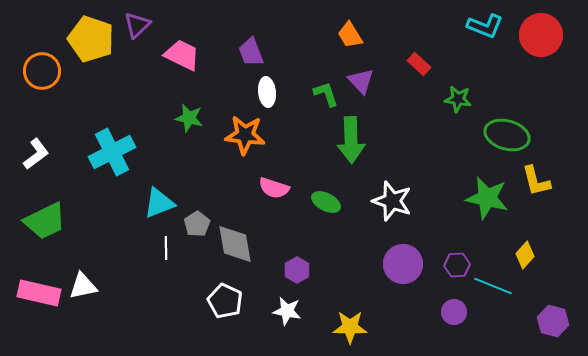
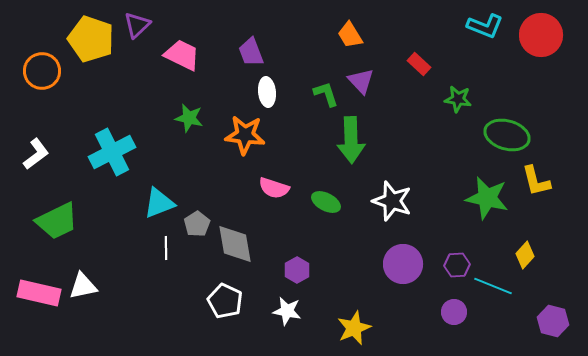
green trapezoid at (45, 221): moved 12 px right
yellow star at (350, 327): moved 4 px right, 1 px down; rotated 24 degrees counterclockwise
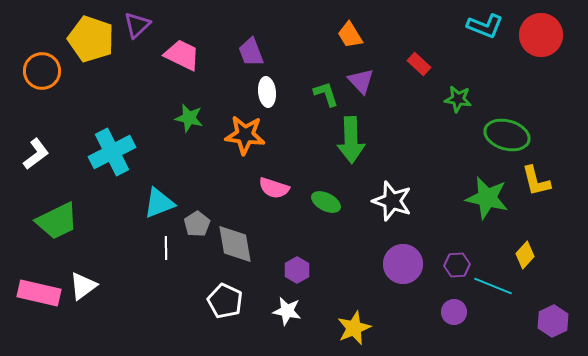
white triangle at (83, 286): rotated 24 degrees counterclockwise
purple hexagon at (553, 321): rotated 20 degrees clockwise
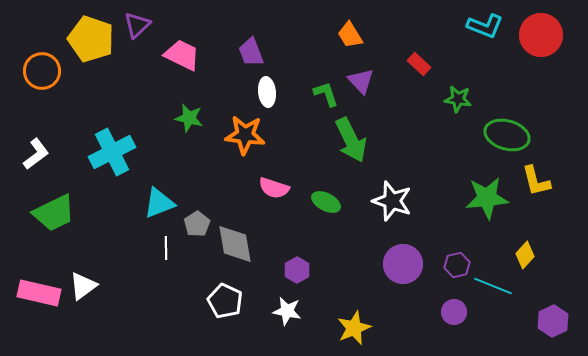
green arrow at (351, 140): rotated 24 degrees counterclockwise
green star at (487, 198): rotated 18 degrees counterclockwise
green trapezoid at (57, 221): moved 3 px left, 8 px up
purple hexagon at (457, 265): rotated 10 degrees counterclockwise
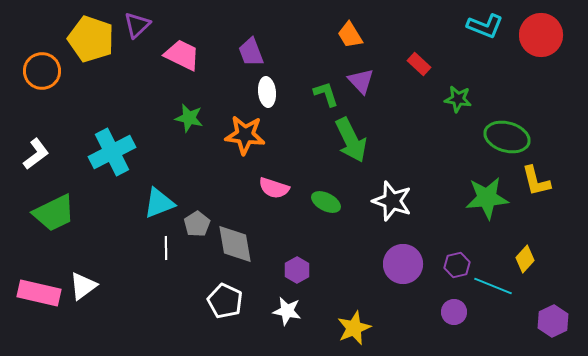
green ellipse at (507, 135): moved 2 px down
yellow diamond at (525, 255): moved 4 px down
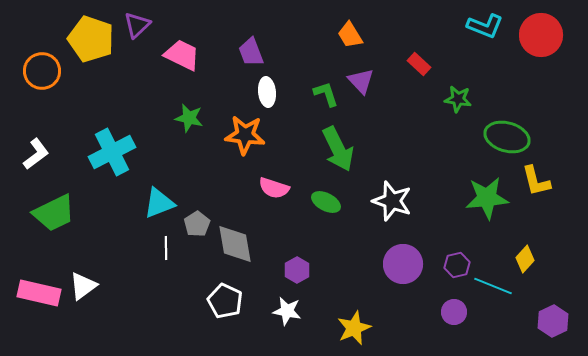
green arrow at (351, 140): moved 13 px left, 9 px down
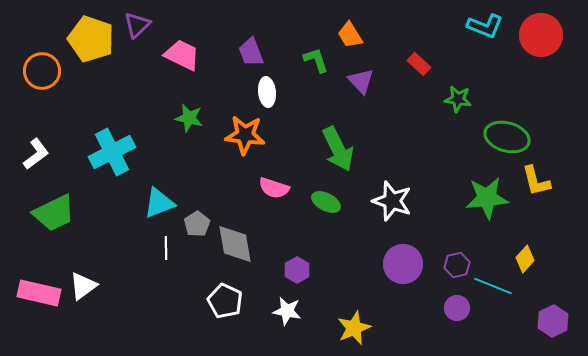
green L-shape at (326, 94): moved 10 px left, 34 px up
purple circle at (454, 312): moved 3 px right, 4 px up
